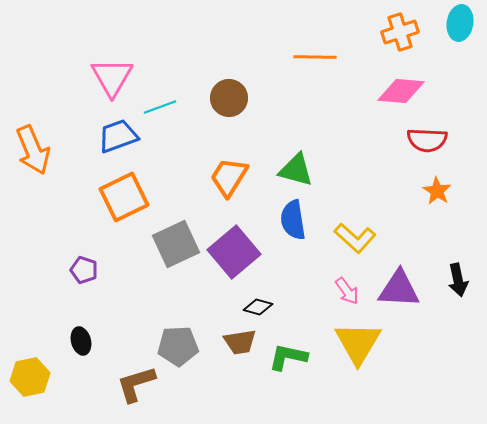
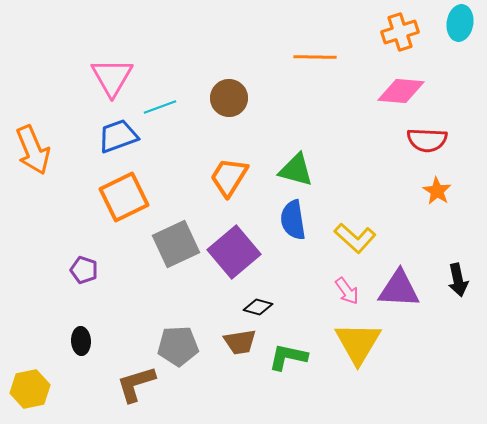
black ellipse: rotated 12 degrees clockwise
yellow hexagon: moved 12 px down
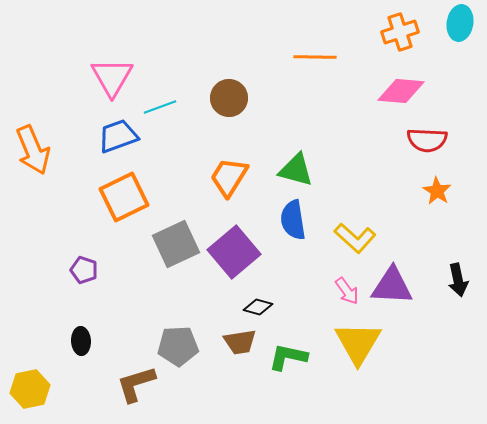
purple triangle: moved 7 px left, 3 px up
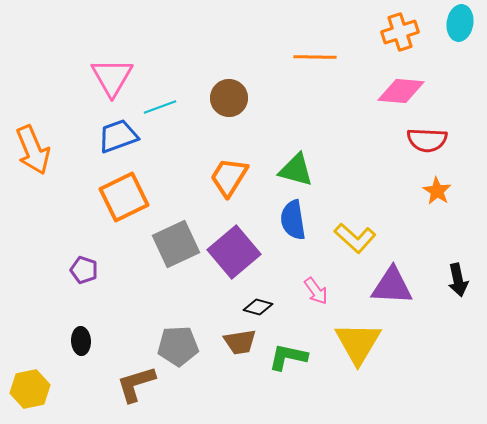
pink arrow: moved 31 px left
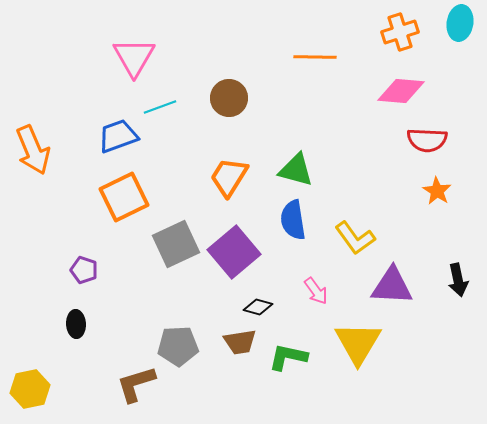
pink triangle: moved 22 px right, 20 px up
yellow L-shape: rotated 12 degrees clockwise
black ellipse: moved 5 px left, 17 px up
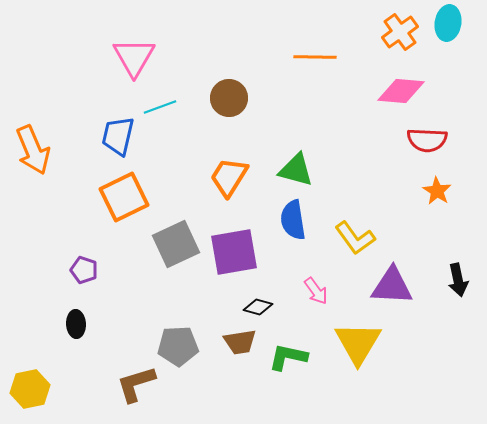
cyan ellipse: moved 12 px left
orange cross: rotated 18 degrees counterclockwise
blue trapezoid: rotated 57 degrees counterclockwise
purple square: rotated 30 degrees clockwise
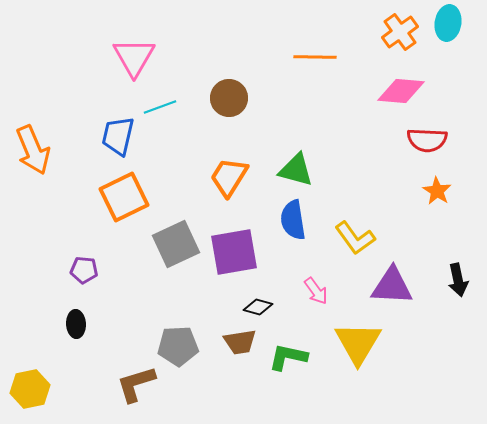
purple pentagon: rotated 12 degrees counterclockwise
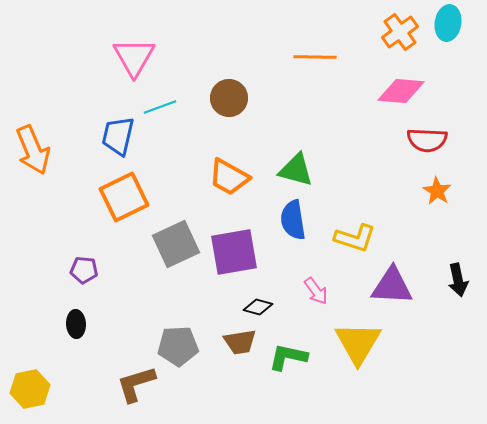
orange trapezoid: rotated 93 degrees counterclockwise
yellow L-shape: rotated 36 degrees counterclockwise
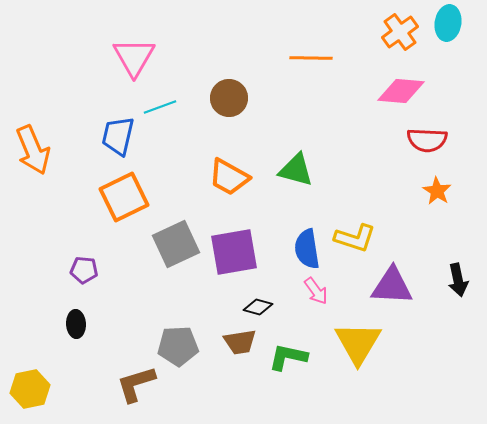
orange line: moved 4 px left, 1 px down
blue semicircle: moved 14 px right, 29 px down
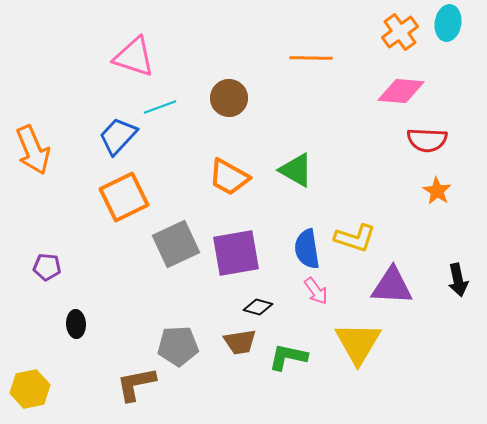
pink triangle: rotated 42 degrees counterclockwise
blue trapezoid: rotated 30 degrees clockwise
green triangle: rotated 15 degrees clockwise
purple square: moved 2 px right, 1 px down
purple pentagon: moved 37 px left, 3 px up
brown L-shape: rotated 6 degrees clockwise
